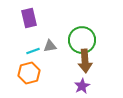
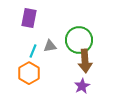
purple rectangle: rotated 24 degrees clockwise
green circle: moved 3 px left
cyan line: rotated 48 degrees counterclockwise
orange hexagon: rotated 15 degrees counterclockwise
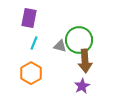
gray triangle: moved 10 px right; rotated 24 degrees clockwise
cyan line: moved 1 px right, 8 px up
orange hexagon: moved 2 px right
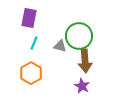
green circle: moved 4 px up
purple star: rotated 14 degrees counterclockwise
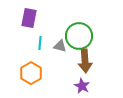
cyan line: moved 6 px right; rotated 16 degrees counterclockwise
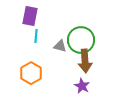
purple rectangle: moved 1 px right, 2 px up
green circle: moved 2 px right, 4 px down
cyan line: moved 4 px left, 7 px up
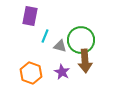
cyan line: moved 9 px right; rotated 16 degrees clockwise
orange hexagon: rotated 10 degrees counterclockwise
purple star: moved 20 px left, 14 px up
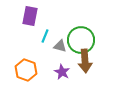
orange hexagon: moved 5 px left, 3 px up
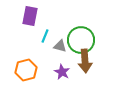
orange hexagon: rotated 25 degrees clockwise
